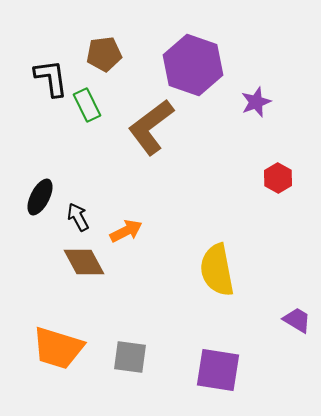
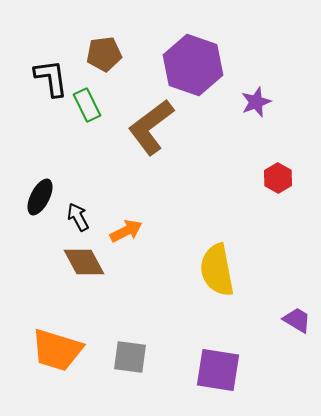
orange trapezoid: moved 1 px left, 2 px down
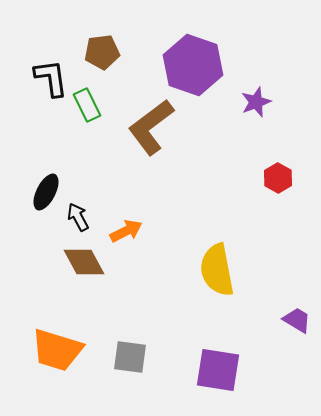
brown pentagon: moved 2 px left, 2 px up
black ellipse: moved 6 px right, 5 px up
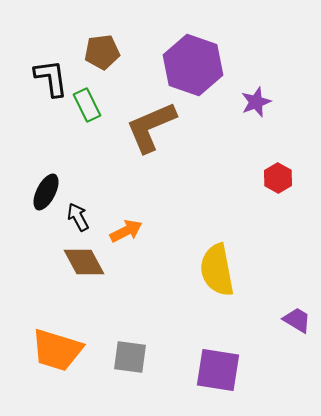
brown L-shape: rotated 14 degrees clockwise
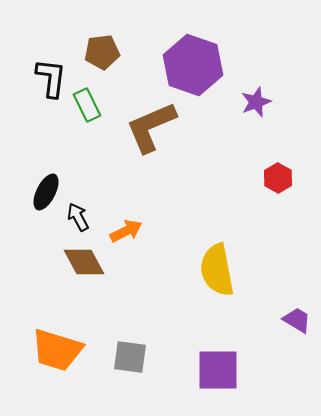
black L-shape: rotated 15 degrees clockwise
purple square: rotated 9 degrees counterclockwise
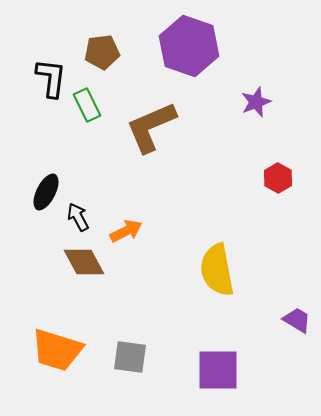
purple hexagon: moved 4 px left, 19 px up
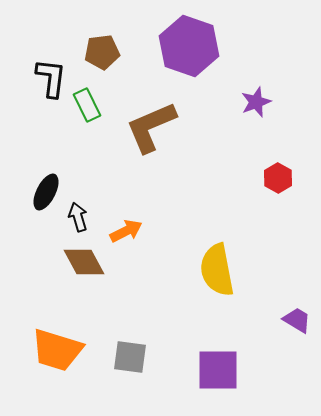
black arrow: rotated 12 degrees clockwise
